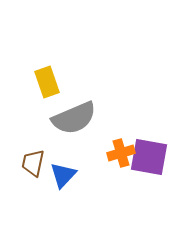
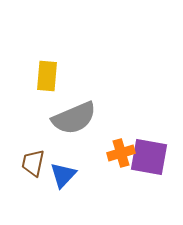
yellow rectangle: moved 6 px up; rotated 24 degrees clockwise
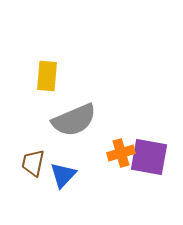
gray semicircle: moved 2 px down
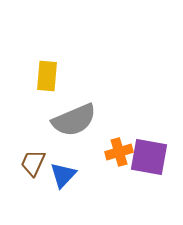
orange cross: moved 2 px left, 1 px up
brown trapezoid: rotated 12 degrees clockwise
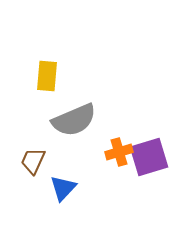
purple square: rotated 27 degrees counterclockwise
brown trapezoid: moved 2 px up
blue triangle: moved 13 px down
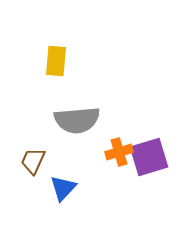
yellow rectangle: moved 9 px right, 15 px up
gray semicircle: moved 3 px right; rotated 18 degrees clockwise
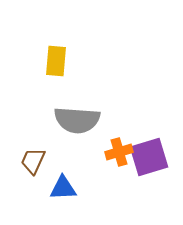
gray semicircle: rotated 9 degrees clockwise
blue triangle: rotated 44 degrees clockwise
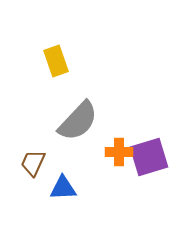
yellow rectangle: rotated 24 degrees counterclockwise
gray semicircle: moved 1 px right, 1 px down; rotated 51 degrees counterclockwise
orange cross: rotated 16 degrees clockwise
brown trapezoid: moved 2 px down
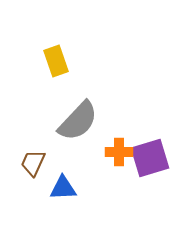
purple square: moved 1 px right, 1 px down
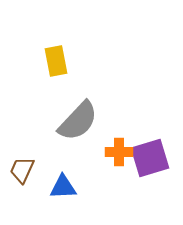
yellow rectangle: rotated 8 degrees clockwise
brown trapezoid: moved 11 px left, 7 px down
blue triangle: moved 1 px up
